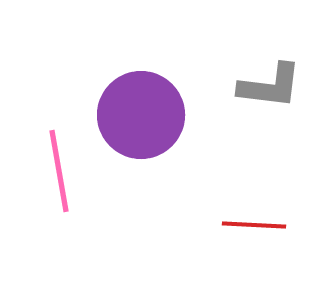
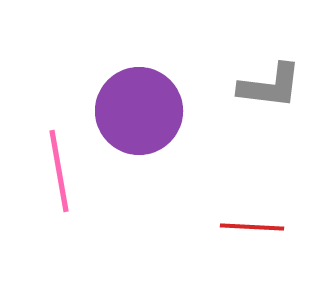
purple circle: moved 2 px left, 4 px up
red line: moved 2 px left, 2 px down
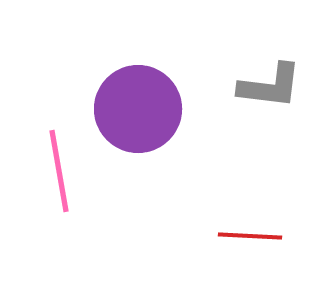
purple circle: moved 1 px left, 2 px up
red line: moved 2 px left, 9 px down
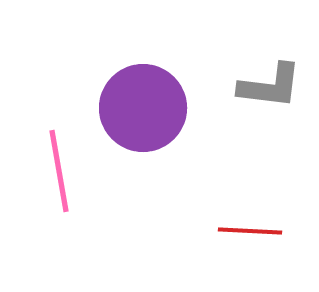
purple circle: moved 5 px right, 1 px up
red line: moved 5 px up
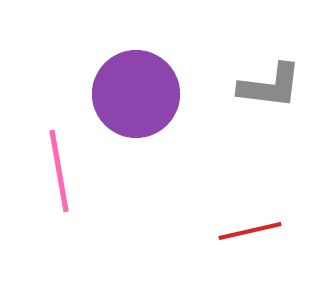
purple circle: moved 7 px left, 14 px up
red line: rotated 16 degrees counterclockwise
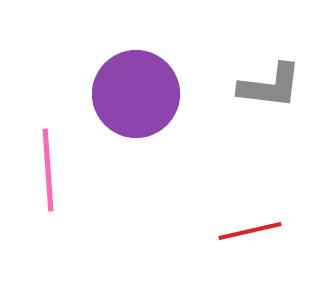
pink line: moved 11 px left, 1 px up; rotated 6 degrees clockwise
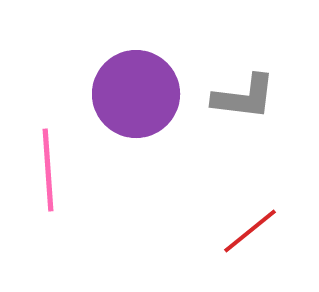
gray L-shape: moved 26 px left, 11 px down
red line: rotated 26 degrees counterclockwise
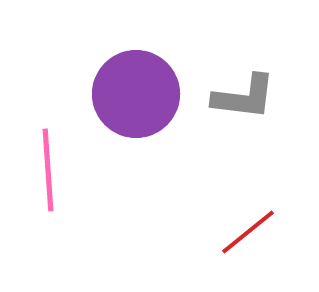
red line: moved 2 px left, 1 px down
